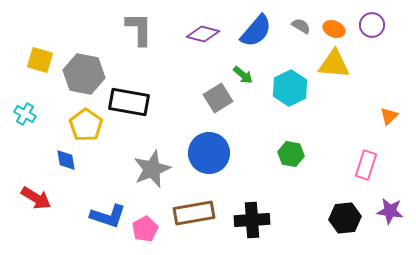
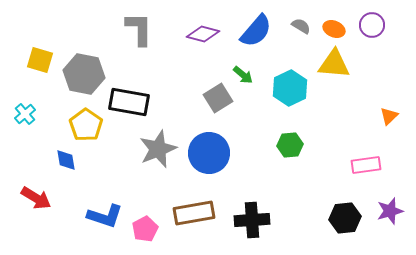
cyan cross: rotated 20 degrees clockwise
green hexagon: moved 1 px left, 9 px up; rotated 15 degrees counterclockwise
pink rectangle: rotated 64 degrees clockwise
gray star: moved 6 px right, 20 px up
purple star: rotated 24 degrees counterclockwise
blue L-shape: moved 3 px left
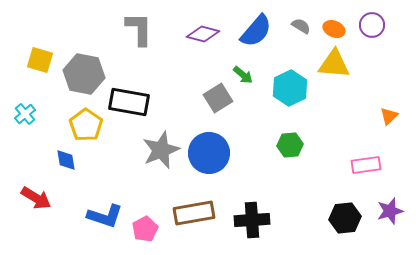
gray star: moved 3 px right, 1 px down
